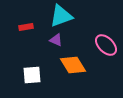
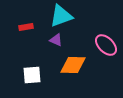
orange diamond: rotated 56 degrees counterclockwise
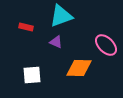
red rectangle: rotated 24 degrees clockwise
purple triangle: moved 2 px down
orange diamond: moved 6 px right, 3 px down
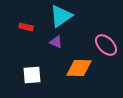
cyan triangle: rotated 15 degrees counterclockwise
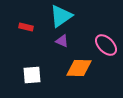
purple triangle: moved 6 px right, 1 px up
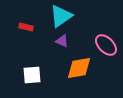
orange diamond: rotated 12 degrees counterclockwise
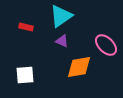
orange diamond: moved 1 px up
white square: moved 7 px left
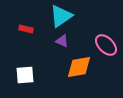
red rectangle: moved 2 px down
